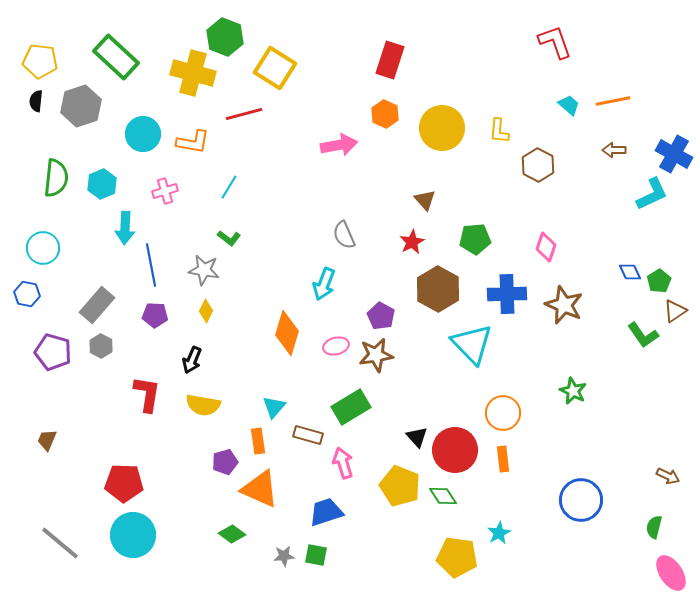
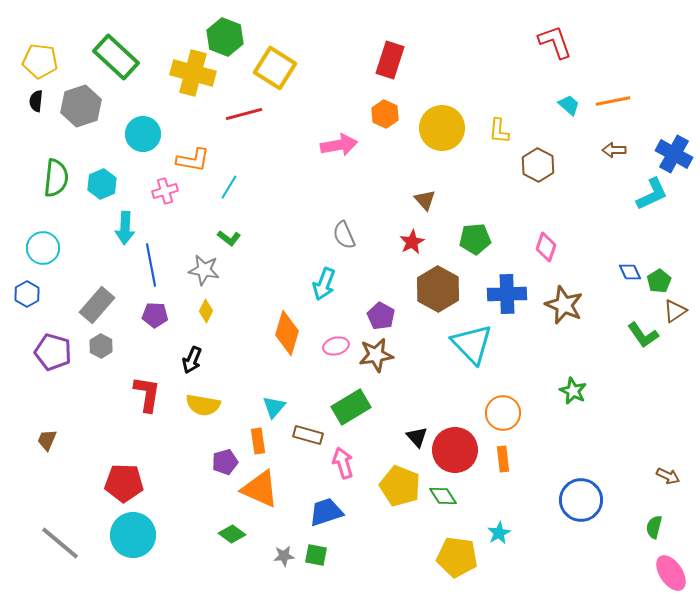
orange L-shape at (193, 142): moved 18 px down
blue hexagon at (27, 294): rotated 20 degrees clockwise
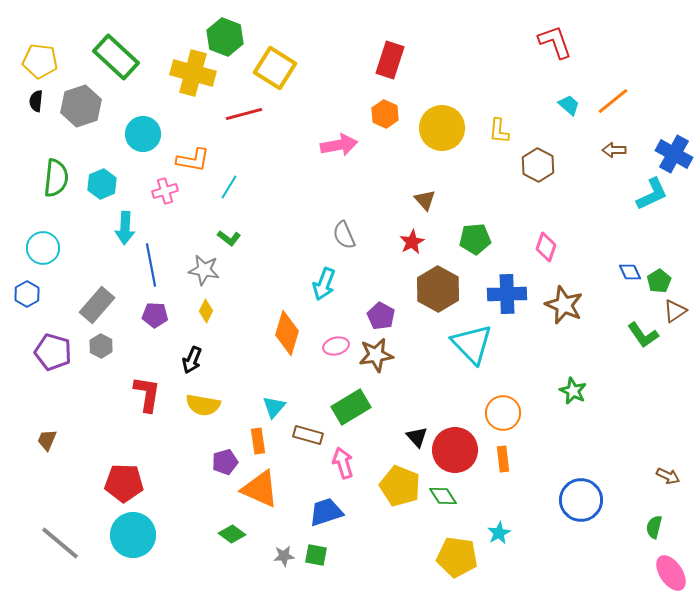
orange line at (613, 101): rotated 28 degrees counterclockwise
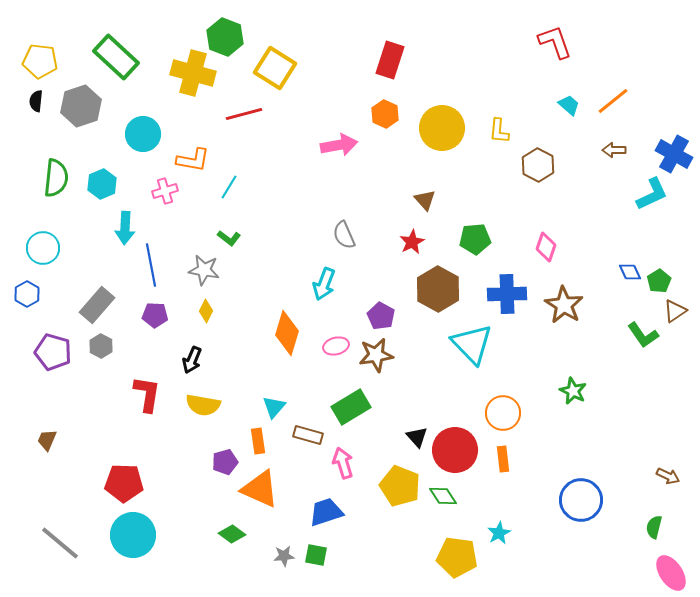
brown star at (564, 305): rotated 9 degrees clockwise
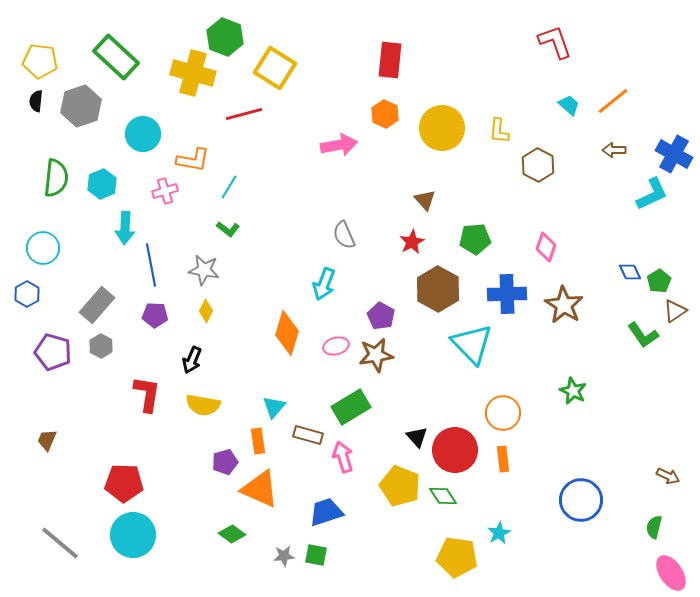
red rectangle at (390, 60): rotated 12 degrees counterclockwise
green L-shape at (229, 238): moved 1 px left, 9 px up
pink arrow at (343, 463): moved 6 px up
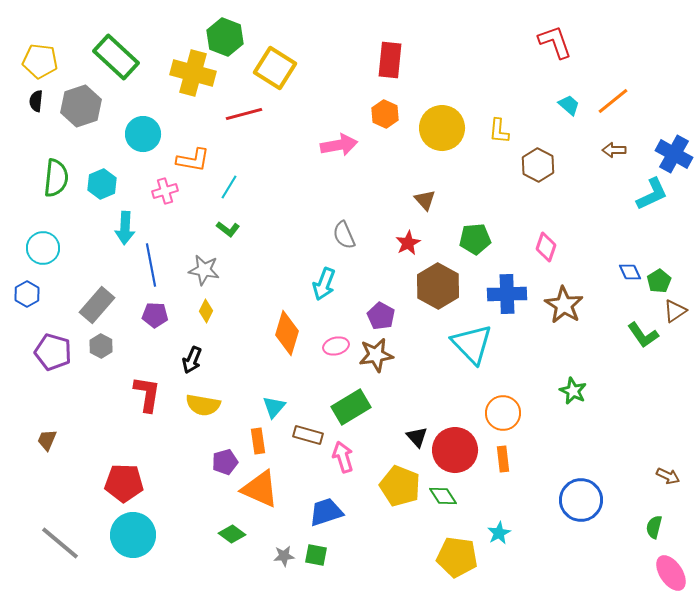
red star at (412, 242): moved 4 px left, 1 px down
brown hexagon at (438, 289): moved 3 px up
